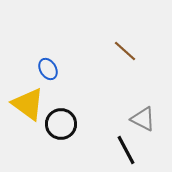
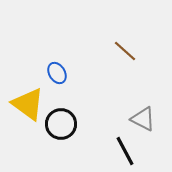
blue ellipse: moved 9 px right, 4 px down
black line: moved 1 px left, 1 px down
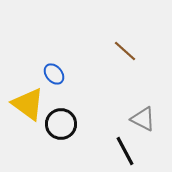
blue ellipse: moved 3 px left, 1 px down; rotated 10 degrees counterclockwise
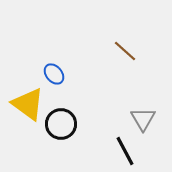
gray triangle: rotated 32 degrees clockwise
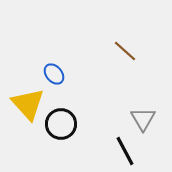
yellow triangle: rotated 12 degrees clockwise
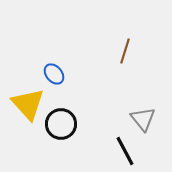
brown line: rotated 65 degrees clockwise
gray triangle: rotated 8 degrees counterclockwise
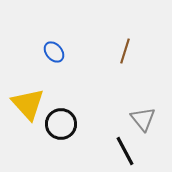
blue ellipse: moved 22 px up
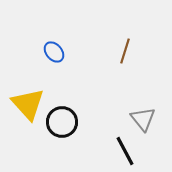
black circle: moved 1 px right, 2 px up
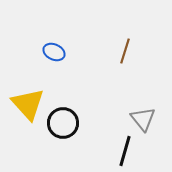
blue ellipse: rotated 25 degrees counterclockwise
black circle: moved 1 px right, 1 px down
black line: rotated 44 degrees clockwise
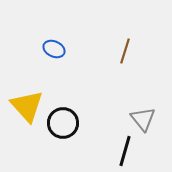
blue ellipse: moved 3 px up
yellow triangle: moved 1 px left, 2 px down
